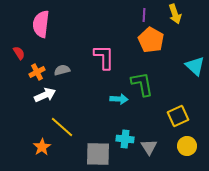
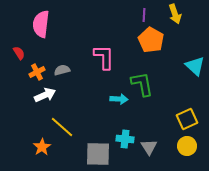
yellow square: moved 9 px right, 3 px down
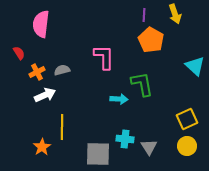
yellow line: rotated 50 degrees clockwise
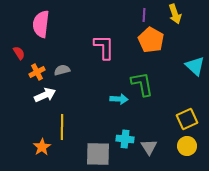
pink L-shape: moved 10 px up
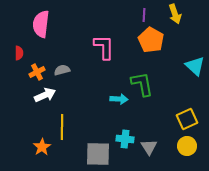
red semicircle: rotated 32 degrees clockwise
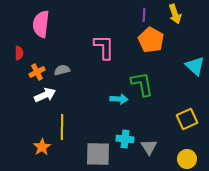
yellow circle: moved 13 px down
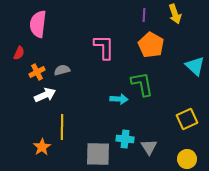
pink semicircle: moved 3 px left
orange pentagon: moved 5 px down
red semicircle: rotated 24 degrees clockwise
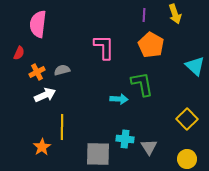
yellow square: rotated 20 degrees counterclockwise
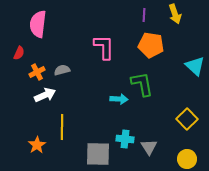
orange pentagon: rotated 20 degrees counterclockwise
orange star: moved 5 px left, 2 px up
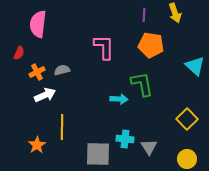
yellow arrow: moved 1 px up
